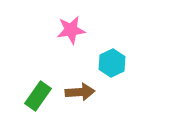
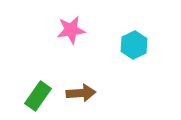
cyan hexagon: moved 22 px right, 18 px up
brown arrow: moved 1 px right, 1 px down
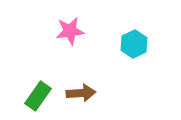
pink star: moved 1 px left, 1 px down
cyan hexagon: moved 1 px up
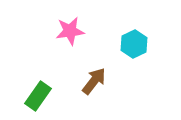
brown arrow: moved 13 px right, 12 px up; rotated 48 degrees counterclockwise
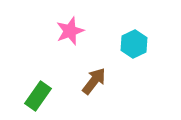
pink star: rotated 12 degrees counterclockwise
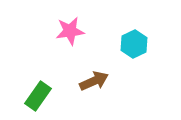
pink star: rotated 12 degrees clockwise
brown arrow: rotated 28 degrees clockwise
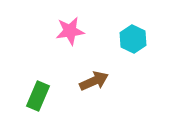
cyan hexagon: moved 1 px left, 5 px up; rotated 8 degrees counterclockwise
green rectangle: rotated 12 degrees counterclockwise
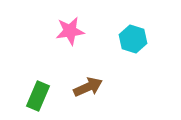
cyan hexagon: rotated 8 degrees counterclockwise
brown arrow: moved 6 px left, 6 px down
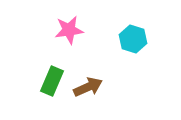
pink star: moved 1 px left, 1 px up
green rectangle: moved 14 px right, 15 px up
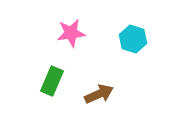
pink star: moved 2 px right, 3 px down
brown arrow: moved 11 px right, 7 px down
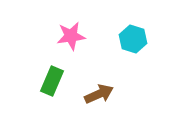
pink star: moved 3 px down
